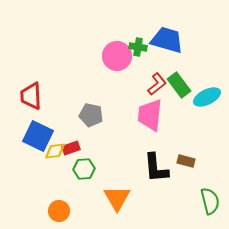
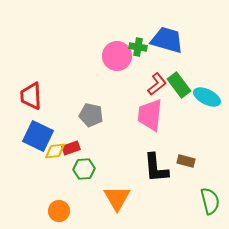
cyan ellipse: rotated 52 degrees clockwise
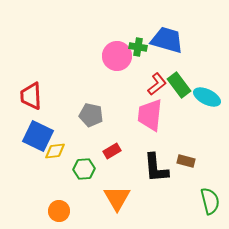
red rectangle: moved 41 px right, 3 px down; rotated 12 degrees counterclockwise
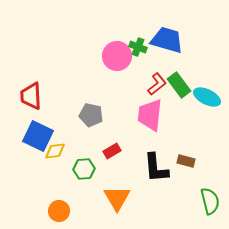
green cross: rotated 12 degrees clockwise
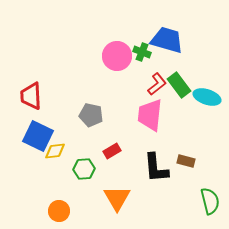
green cross: moved 4 px right, 5 px down
cyan ellipse: rotated 8 degrees counterclockwise
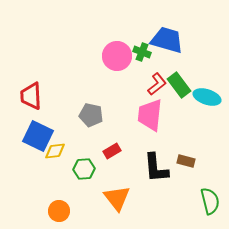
orange triangle: rotated 8 degrees counterclockwise
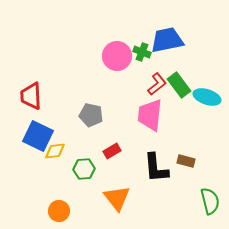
blue trapezoid: rotated 28 degrees counterclockwise
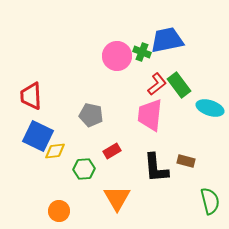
cyan ellipse: moved 3 px right, 11 px down
orange triangle: rotated 8 degrees clockwise
